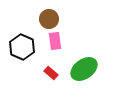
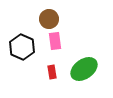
red rectangle: moved 1 px right, 1 px up; rotated 40 degrees clockwise
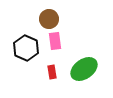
black hexagon: moved 4 px right, 1 px down
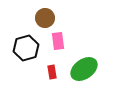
brown circle: moved 4 px left, 1 px up
pink rectangle: moved 3 px right
black hexagon: rotated 20 degrees clockwise
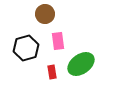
brown circle: moved 4 px up
green ellipse: moved 3 px left, 5 px up
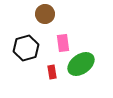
pink rectangle: moved 5 px right, 2 px down
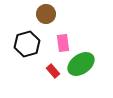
brown circle: moved 1 px right
black hexagon: moved 1 px right, 4 px up
red rectangle: moved 1 px right, 1 px up; rotated 32 degrees counterclockwise
